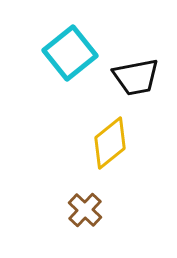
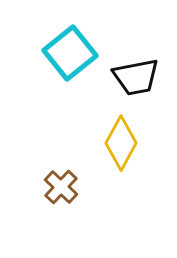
yellow diamond: moved 11 px right; rotated 22 degrees counterclockwise
brown cross: moved 24 px left, 23 px up
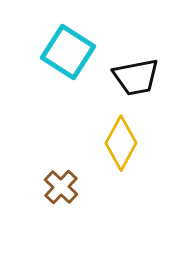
cyan square: moved 2 px left, 1 px up; rotated 18 degrees counterclockwise
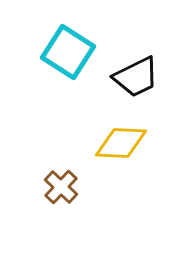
black trapezoid: rotated 15 degrees counterclockwise
yellow diamond: rotated 64 degrees clockwise
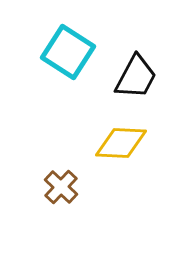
black trapezoid: rotated 36 degrees counterclockwise
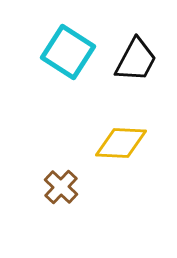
black trapezoid: moved 17 px up
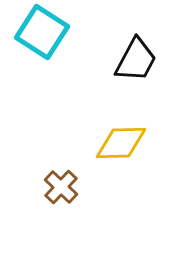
cyan square: moved 26 px left, 20 px up
yellow diamond: rotated 4 degrees counterclockwise
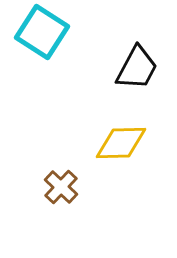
black trapezoid: moved 1 px right, 8 px down
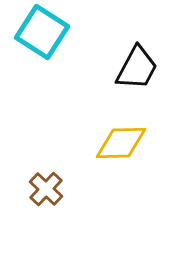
brown cross: moved 15 px left, 2 px down
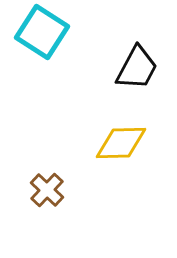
brown cross: moved 1 px right, 1 px down
